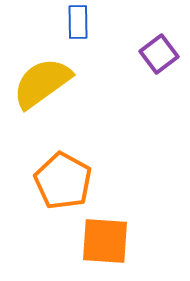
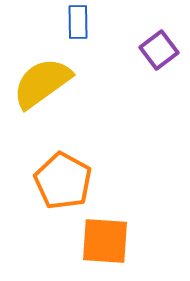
purple square: moved 4 px up
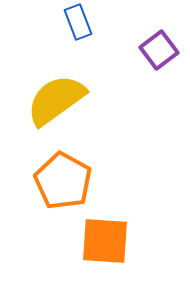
blue rectangle: rotated 20 degrees counterclockwise
yellow semicircle: moved 14 px right, 17 px down
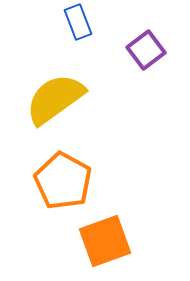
purple square: moved 13 px left
yellow semicircle: moved 1 px left, 1 px up
orange square: rotated 24 degrees counterclockwise
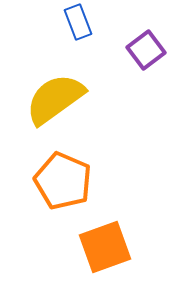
orange pentagon: rotated 6 degrees counterclockwise
orange square: moved 6 px down
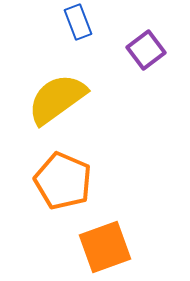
yellow semicircle: moved 2 px right
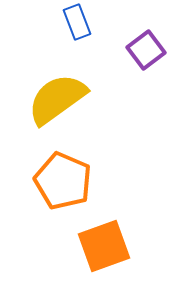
blue rectangle: moved 1 px left
orange square: moved 1 px left, 1 px up
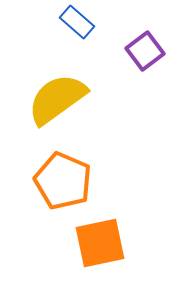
blue rectangle: rotated 28 degrees counterclockwise
purple square: moved 1 px left, 1 px down
orange square: moved 4 px left, 3 px up; rotated 8 degrees clockwise
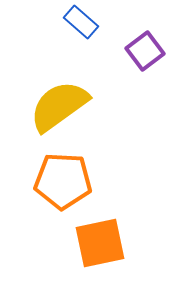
blue rectangle: moved 4 px right
yellow semicircle: moved 2 px right, 7 px down
orange pentagon: rotated 20 degrees counterclockwise
